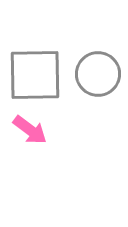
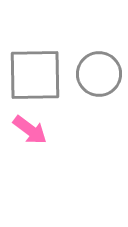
gray circle: moved 1 px right
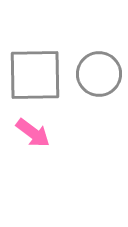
pink arrow: moved 3 px right, 3 px down
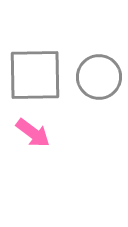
gray circle: moved 3 px down
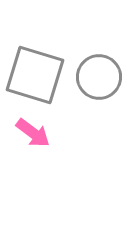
gray square: rotated 18 degrees clockwise
